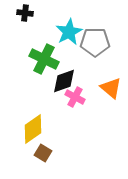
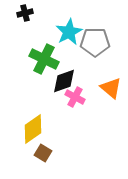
black cross: rotated 21 degrees counterclockwise
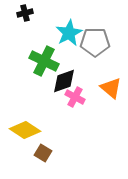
cyan star: moved 1 px down
green cross: moved 2 px down
yellow diamond: moved 8 px left, 1 px down; rotated 68 degrees clockwise
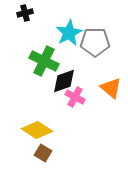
yellow diamond: moved 12 px right
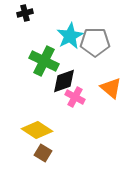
cyan star: moved 1 px right, 3 px down
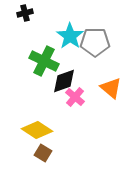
cyan star: rotated 8 degrees counterclockwise
pink cross: rotated 12 degrees clockwise
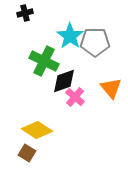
orange triangle: rotated 10 degrees clockwise
brown square: moved 16 px left
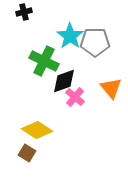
black cross: moved 1 px left, 1 px up
